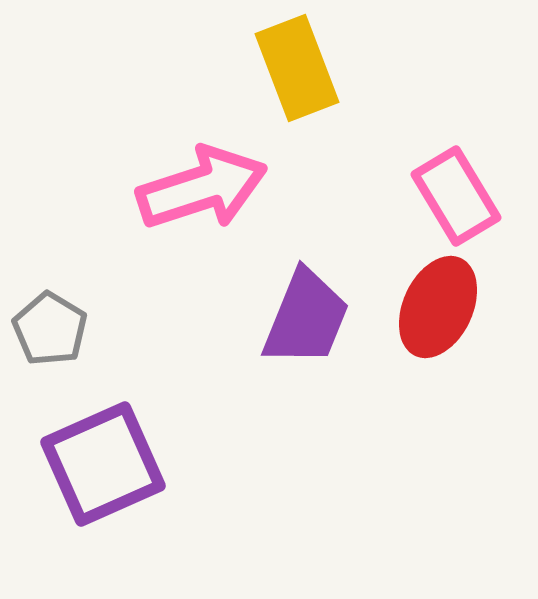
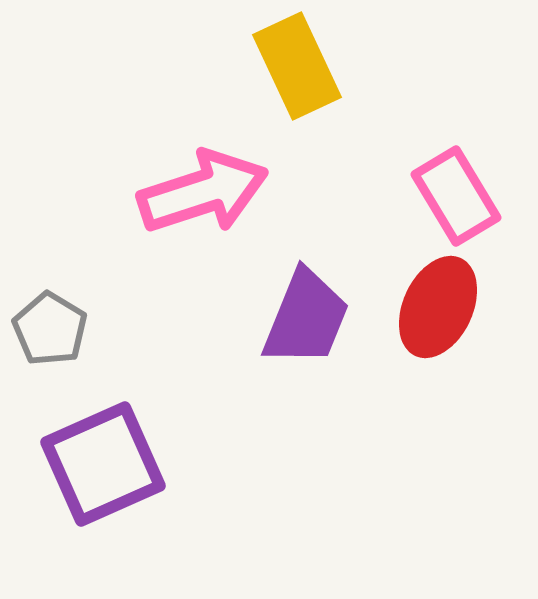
yellow rectangle: moved 2 px up; rotated 4 degrees counterclockwise
pink arrow: moved 1 px right, 4 px down
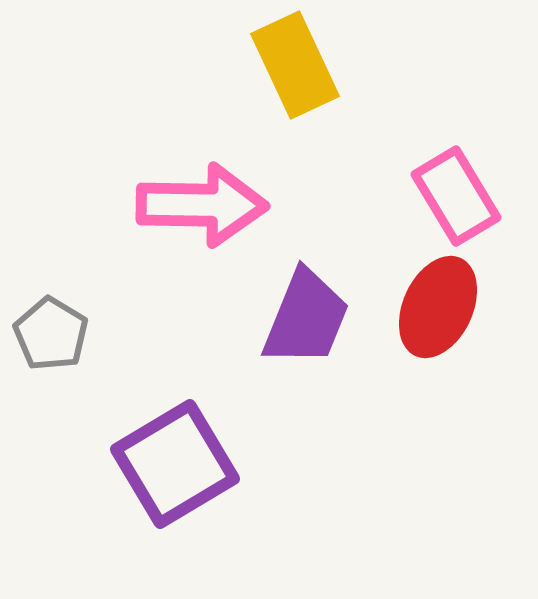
yellow rectangle: moved 2 px left, 1 px up
pink arrow: moved 1 px left, 13 px down; rotated 19 degrees clockwise
gray pentagon: moved 1 px right, 5 px down
purple square: moved 72 px right; rotated 7 degrees counterclockwise
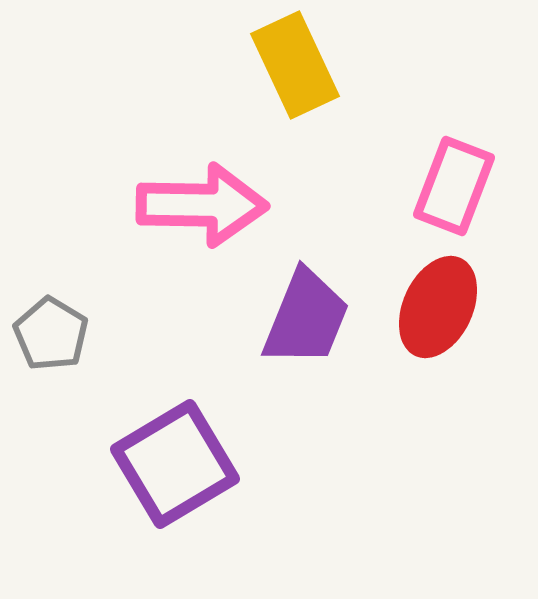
pink rectangle: moved 2 px left, 10 px up; rotated 52 degrees clockwise
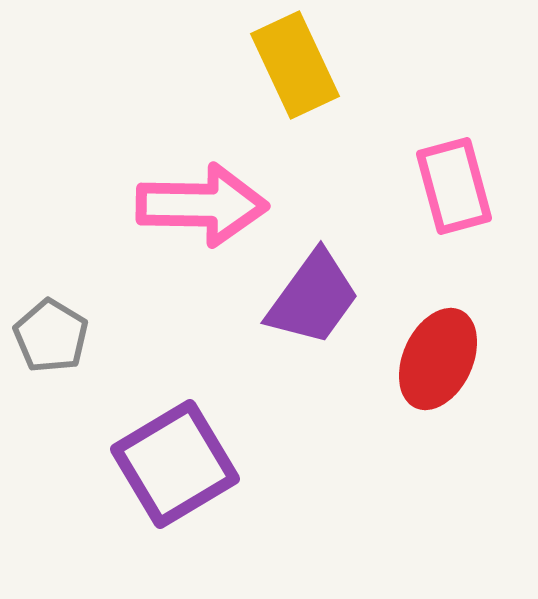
pink rectangle: rotated 36 degrees counterclockwise
red ellipse: moved 52 px down
purple trapezoid: moved 7 px right, 20 px up; rotated 14 degrees clockwise
gray pentagon: moved 2 px down
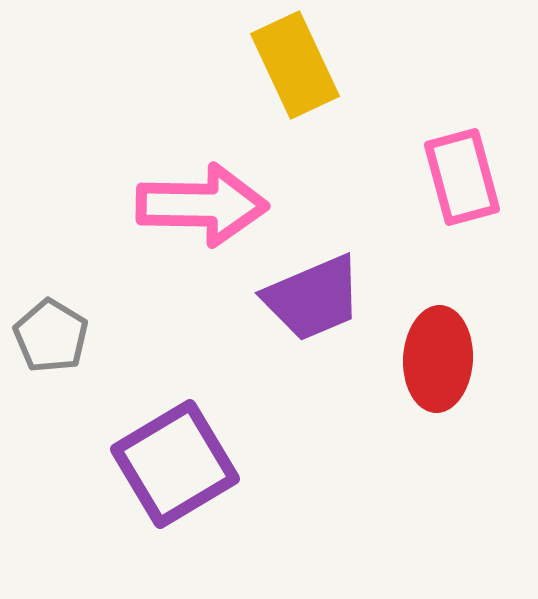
pink rectangle: moved 8 px right, 9 px up
purple trapezoid: rotated 31 degrees clockwise
red ellipse: rotated 22 degrees counterclockwise
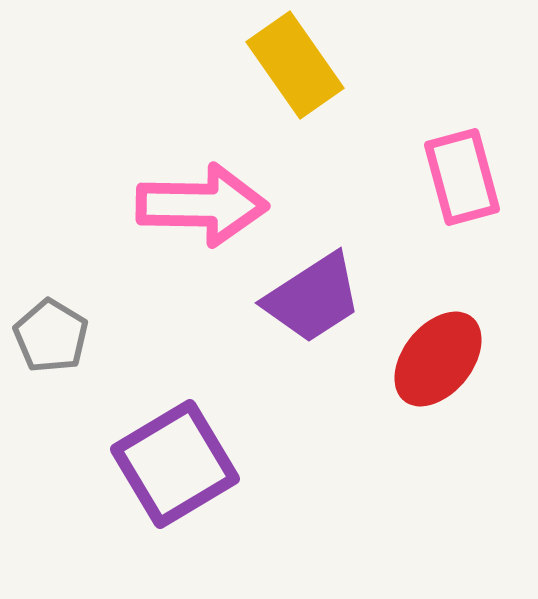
yellow rectangle: rotated 10 degrees counterclockwise
purple trapezoid: rotated 10 degrees counterclockwise
red ellipse: rotated 36 degrees clockwise
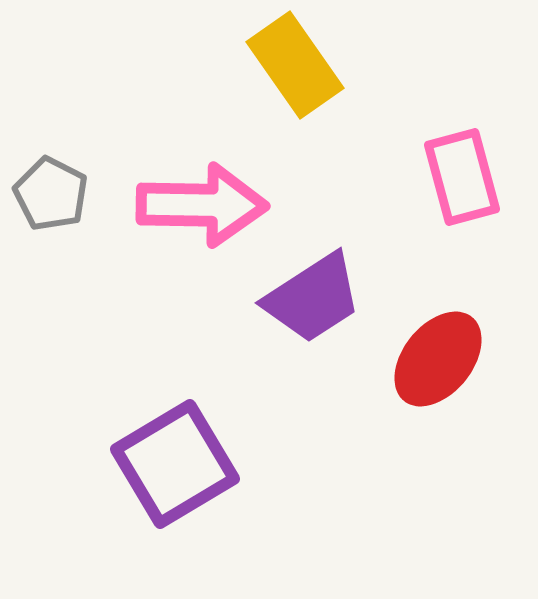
gray pentagon: moved 142 px up; rotated 4 degrees counterclockwise
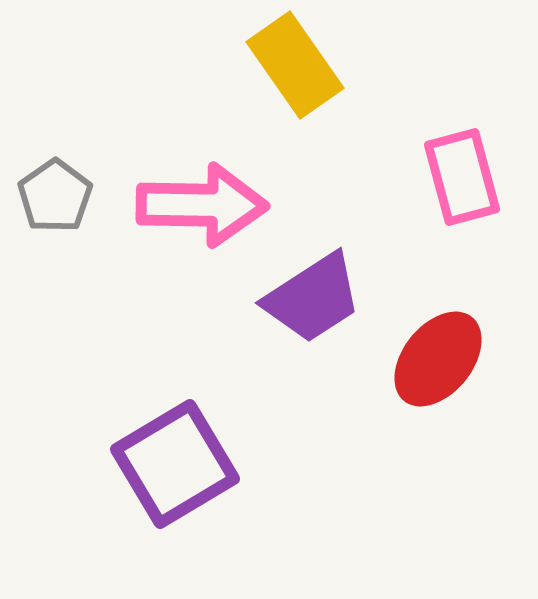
gray pentagon: moved 4 px right, 2 px down; rotated 10 degrees clockwise
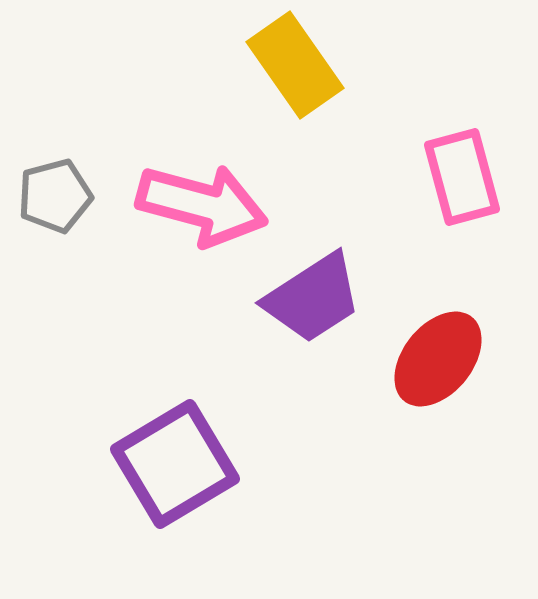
gray pentagon: rotated 20 degrees clockwise
pink arrow: rotated 14 degrees clockwise
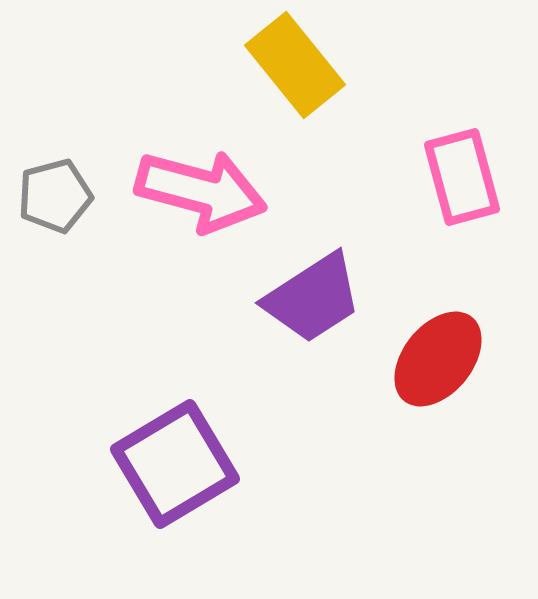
yellow rectangle: rotated 4 degrees counterclockwise
pink arrow: moved 1 px left, 14 px up
